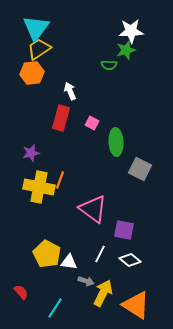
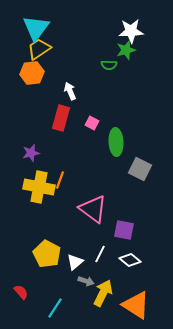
white triangle: moved 6 px right; rotated 48 degrees counterclockwise
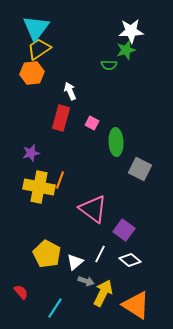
purple square: rotated 25 degrees clockwise
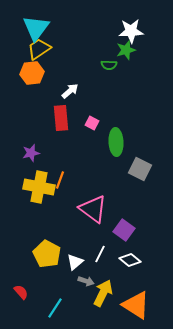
white arrow: rotated 72 degrees clockwise
red rectangle: rotated 20 degrees counterclockwise
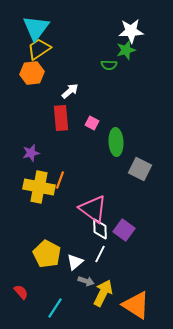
white diamond: moved 30 px left, 31 px up; rotated 50 degrees clockwise
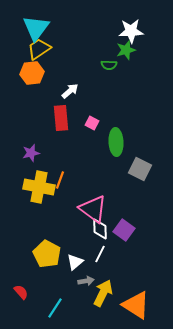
gray arrow: rotated 28 degrees counterclockwise
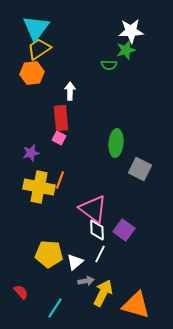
white arrow: rotated 48 degrees counterclockwise
pink square: moved 33 px left, 15 px down
green ellipse: moved 1 px down; rotated 8 degrees clockwise
white diamond: moved 3 px left, 1 px down
yellow pentagon: moved 2 px right; rotated 24 degrees counterclockwise
orange triangle: rotated 16 degrees counterclockwise
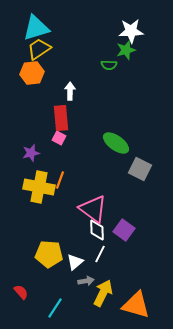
cyan triangle: rotated 36 degrees clockwise
green ellipse: rotated 60 degrees counterclockwise
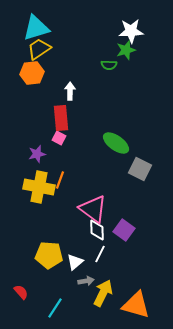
purple star: moved 6 px right, 1 px down
yellow pentagon: moved 1 px down
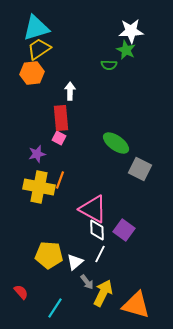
green star: rotated 30 degrees counterclockwise
pink triangle: rotated 8 degrees counterclockwise
gray arrow: moved 1 px right, 1 px down; rotated 63 degrees clockwise
